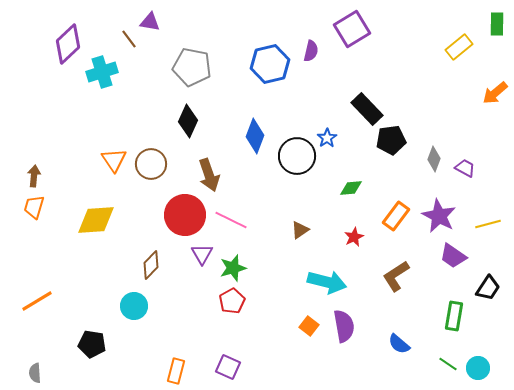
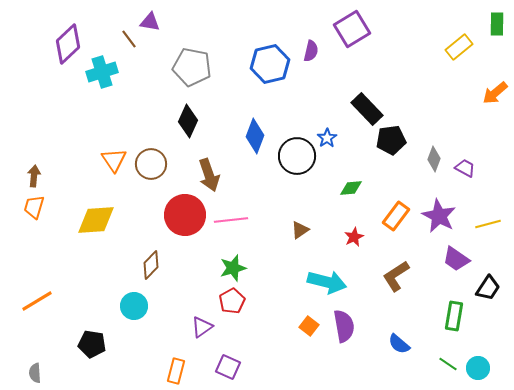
pink line at (231, 220): rotated 32 degrees counterclockwise
purple triangle at (202, 254): moved 73 px down; rotated 25 degrees clockwise
purple trapezoid at (453, 256): moved 3 px right, 3 px down
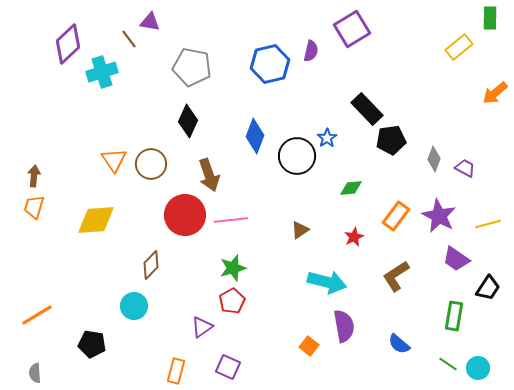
green rectangle at (497, 24): moved 7 px left, 6 px up
orange line at (37, 301): moved 14 px down
orange square at (309, 326): moved 20 px down
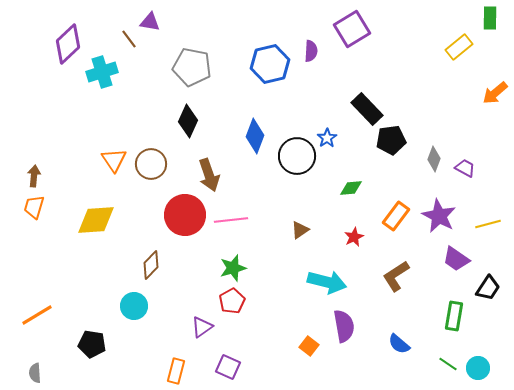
purple semicircle at (311, 51): rotated 10 degrees counterclockwise
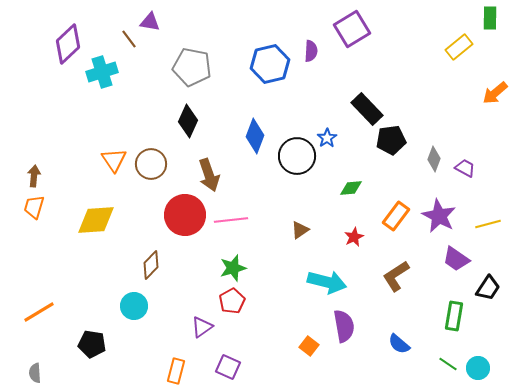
orange line at (37, 315): moved 2 px right, 3 px up
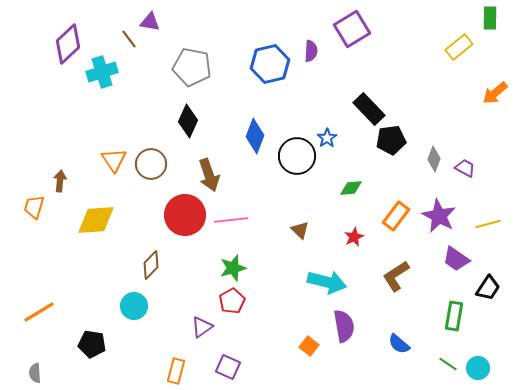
black rectangle at (367, 109): moved 2 px right
brown arrow at (34, 176): moved 26 px right, 5 px down
brown triangle at (300, 230): rotated 42 degrees counterclockwise
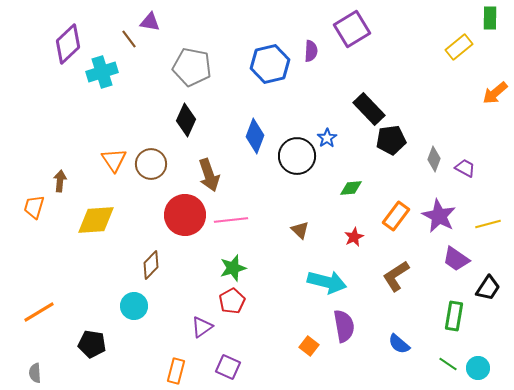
black diamond at (188, 121): moved 2 px left, 1 px up
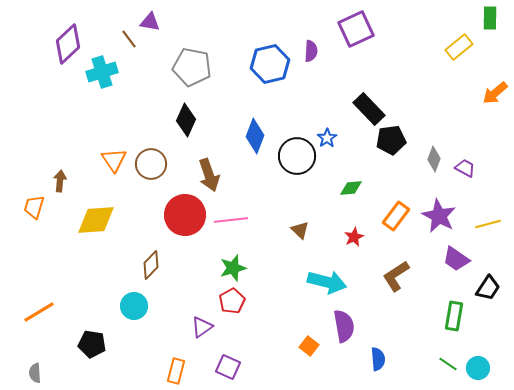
purple square at (352, 29): moved 4 px right; rotated 6 degrees clockwise
blue semicircle at (399, 344): moved 21 px left, 15 px down; rotated 135 degrees counterclockwise
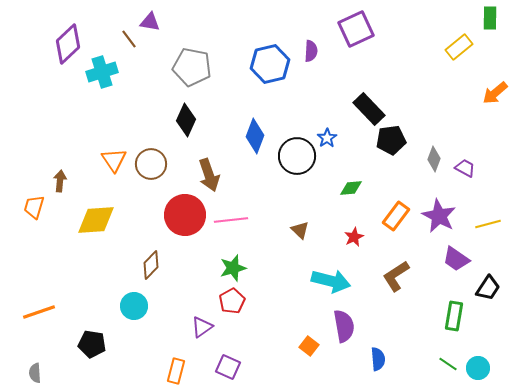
cyan arrow at (327, 282): moved 4 px right, 1 px up
orange line at (39, 312): rotated 12 degrees clockwise
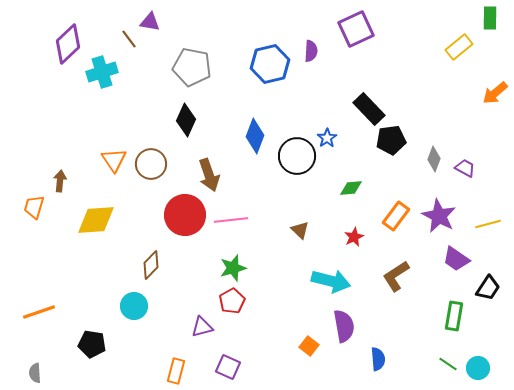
purple triangle at (202, 327): rotated 20 degrees clockwise
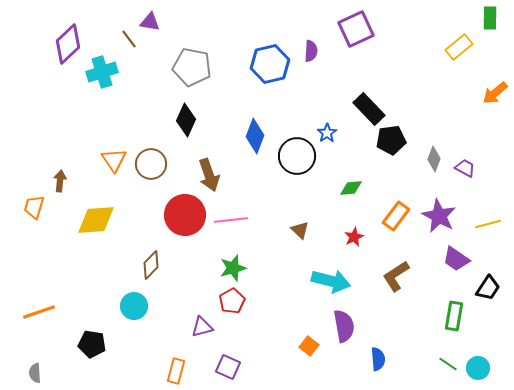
blue star at (327, 138): moved 5 px up
